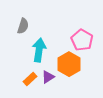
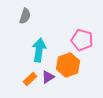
gray semicircle: moved 2 px right, 10 px up
pink pentagon: rotated 15 degrees counterclockwise
orange hexagon: moved 1 px left, 1 px down; rotated 10 degrees clockwise
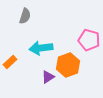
pink pentagon: moved 7 px right
cyan arrow: moved 2 px right, 2 px up; rotated 105 degrees counterclockwise
orange rectangle: moved 20 px left, 17 px up
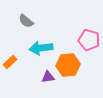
gray semicircle: moved 1 px right, 5 px down; rotated 112 degrees clockwise
orange hexagon: rotated 15 degrees clockwise
purple triangle: rotated 24 degrees clockwise
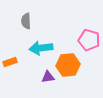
gray semicircle: rotated 49 degrees clockwise
orange rectangle: rotated 24 degrees clockwise
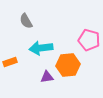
gray semicircle: rotated 28 degrees counterclockwise
purple triangle: moved 1 px left
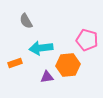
pink pentagon: moved 2 px left
orange rectangle: moved 5 px right, 1 px down
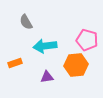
gray semicircle: moved 1 px down
cyan arrow: moved 4 px right, 2 px up
orange hexagon: moved 8 px right
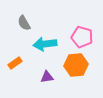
gray semicircle: moved 2 px left, 1 px down
pink pentagon: moved 5 px left, 3 px up
cyan arrow: moved 2 px up
orange rectangle: rotated 16 degrees counterclockwise
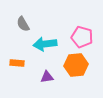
gray semicircle: moved 1 px left, 1 px down
orange rectangle: moved 2 px right; rotated 40 degrees clockwise
